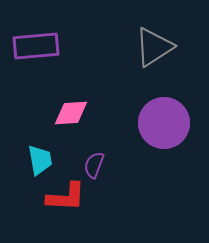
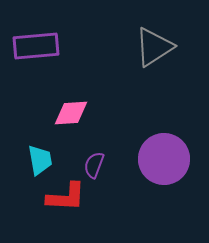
purple circle: moved 36 px down
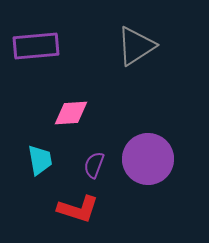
gray triangle: moved 18 px left, 1 px up
purple circle: moved 16 px left
red L-shape: moved 12 px right, 12 px down; rotated 15 degrees clockwise
